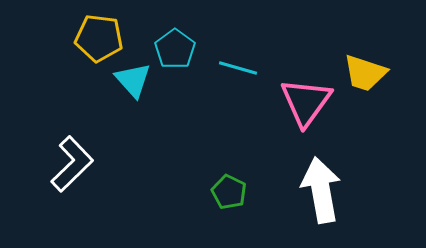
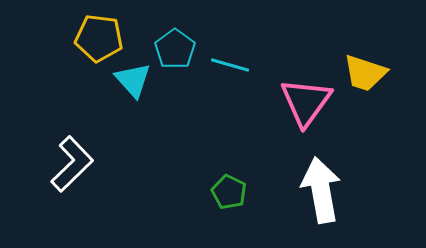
cyan line: moved 8 px left, 3 px up
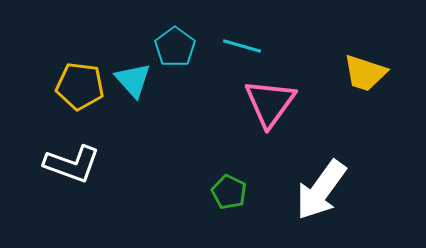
yellow pentagon: moved 19 px left, 48 px down
cyan pentagon: moved 2 px up
cyan line: moved 12 px right, 19 px up
pink triangle: moved 36 px left, 1 px down
white L-shape: rotated 64 degrees clockwise
white arrow: rotated 134 degrees counterclockwise
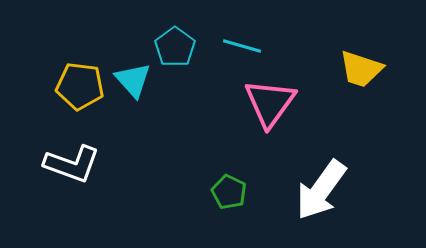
yellow trapezoid: moved 4 px left, 4 px up
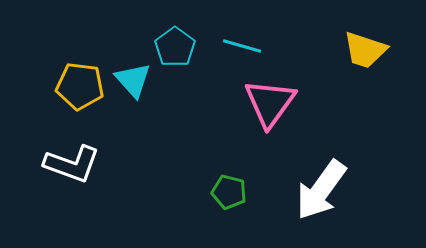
yellow trapezoid: moved 4 px right, 19 px up
green pentagon: rotated 12 degrees counterclockwise
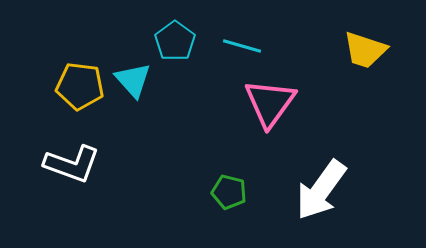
cyan pentagon: moved 6 px up
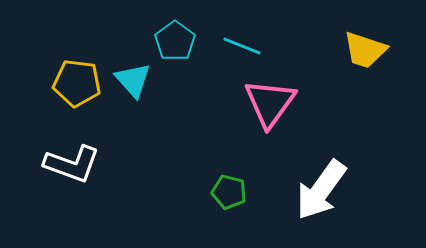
cyan line: rotated 6 degrees clockwise
yellow pentagon: moved 3 px left, 3 px up
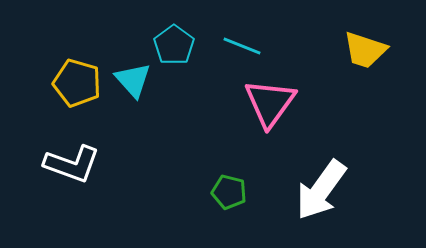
cyan pentagon: moved 1 px left, 4 px down
yellow pentagon: rotated 9 degrees clockwise
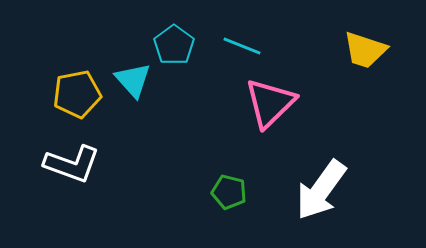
yellow pentagon: moved 11 px down; rotated 27 degrees counterclockwise
pink triangle: rotated 10 degrees clockwise
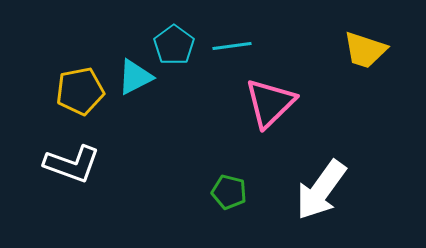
cyan line: moved 10 px left; rotated 30 degrees counterclockwise
cyan triangle: moved 2 px right, 3 px up; rotated 45 degrees clockwise
yellow pentagon: moved 3 px right, 3 px up
